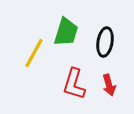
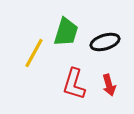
black ellipse: rotated 64 degrees clockwise
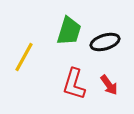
green trapezoid: moved 3 px right, 1 px up
yellow line: moved 10 px left, 4 px down
red arrow: rotated 20 degrees counterclockwise
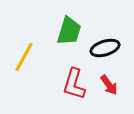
black ellipse: moved 6 px down
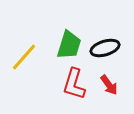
green trapezoid: moved 14 px down
yellow line: rotated 12 degrees clockwise
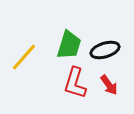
black ellipse: moved 2 px down
red L-shape: moved 1 px right, 1 px up
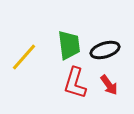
green trapezoid: rotated 24 degrees counterclockwise
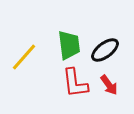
black ellipse: rotated 20 degrees counterclockwise
red L-shape: rotated 24 degrees counterclockwise
